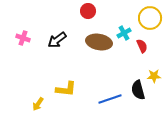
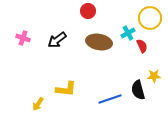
cyan cross: moved 4 px right
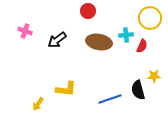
cyan cross: moved 2 px left, 2 px down; rotated 24 degrees clockwise
pink cross: moved 2 px right, 7 px up
red semicircle: rotated 48 degrees clockwise
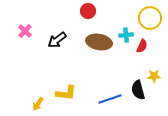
pink cross: rotated 24 degrees clockwise
yellow L-shape: moved 4 px down
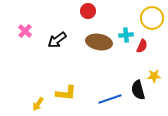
yellow circle: moved 2 px right
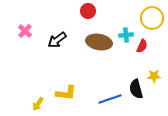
black semicircle: moved 2 px left, 1 px up
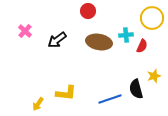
yellow star: rotated 16 degrees counterclockwise
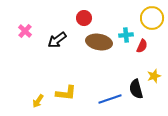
red circle: moved 4 px left, 7 px down
yellow arrow: moved 3 px up
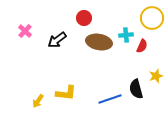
yellow star: moved 2 px right
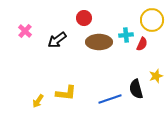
yellow circle: moved 2 px down
brown ellipse: rotated 10 degrees counterclockwise
red semicircle: moved 2 px up
